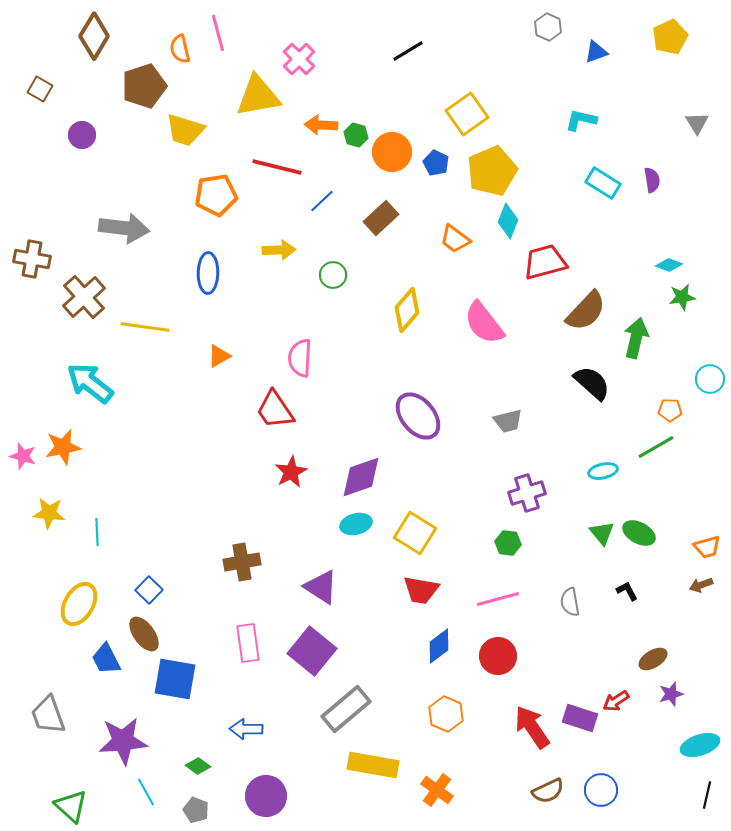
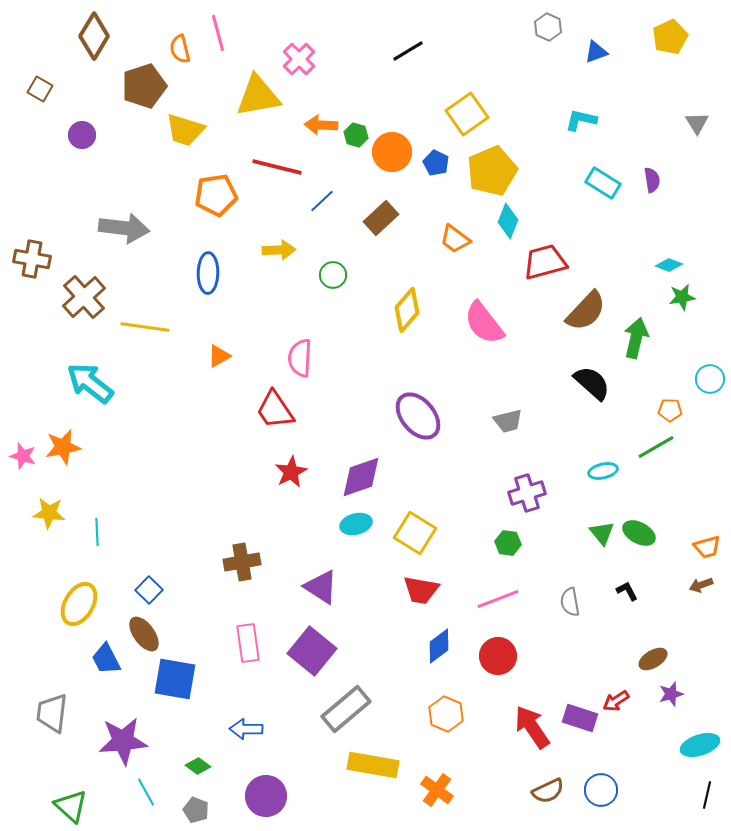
pink line at (498, 599): rotated 6 degrees counterclockwise
gray trapezoid at (48, 715): moved 4 px right, 2 px up; rotated 27 degrees clockwise
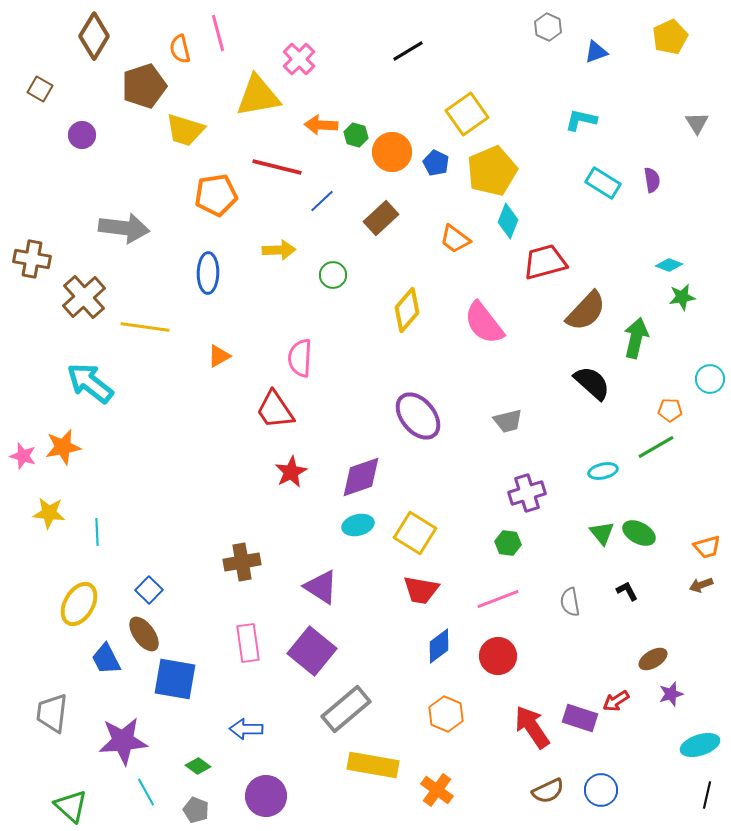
cyan ellipse at (356, 524): moved 2 px right, 1 px down
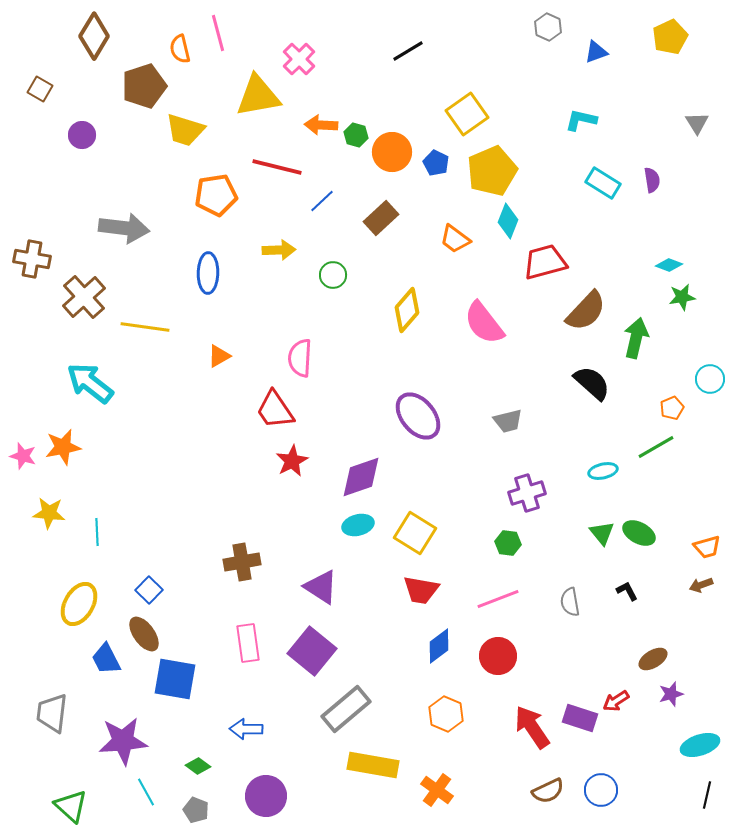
orange pentagon at (670, 410): moved 2 px right, 2 px up; rotated 25 degrees counterclockwise
red star at (291, 472): moved 1 px right, 11 px up
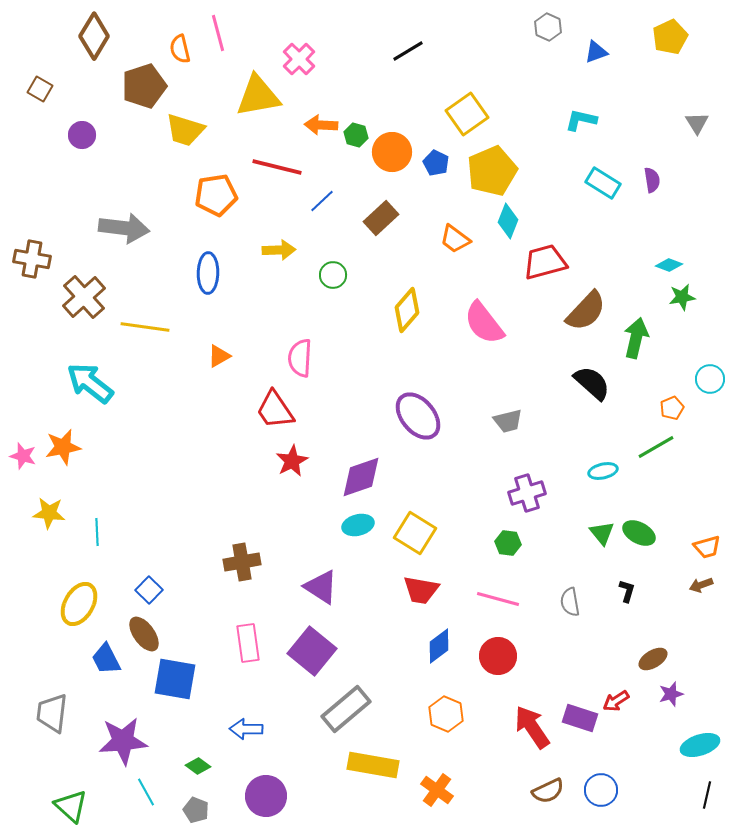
black L-shape at (627, 591): rotated 45 degrees clockwise
pink line at (498, 599): rotated 36 degrees clockwise
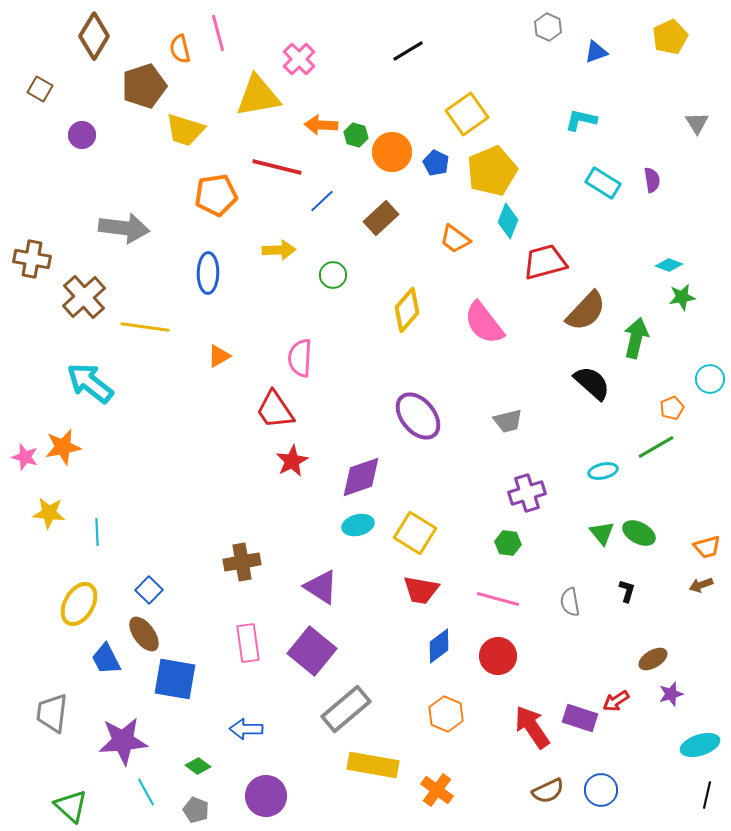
pink star at (23, 456): moved 2 px right, 1 px down
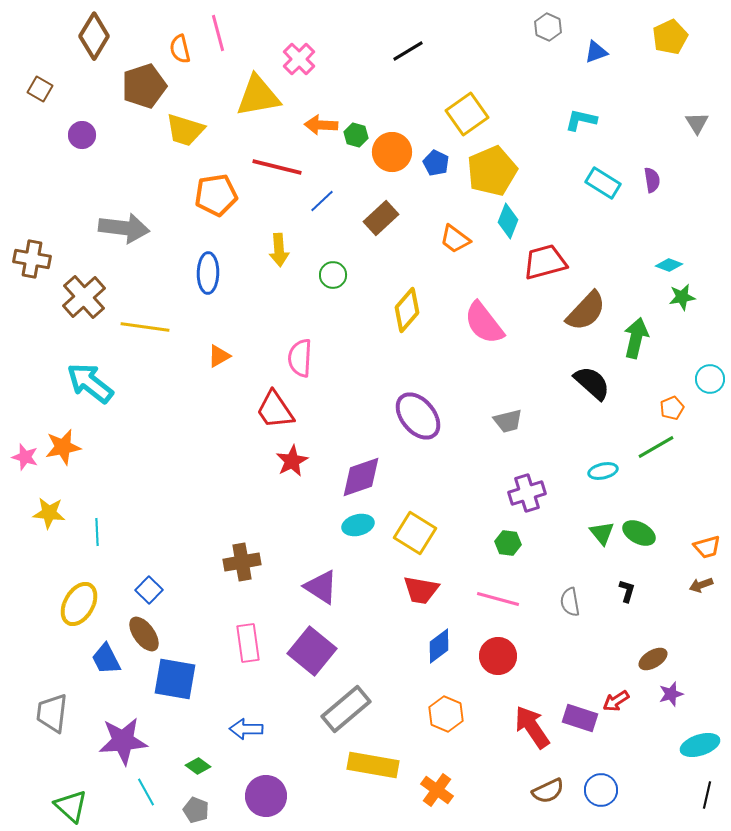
yellow arrow at (279, 250): rotated 88 degrees clockwise
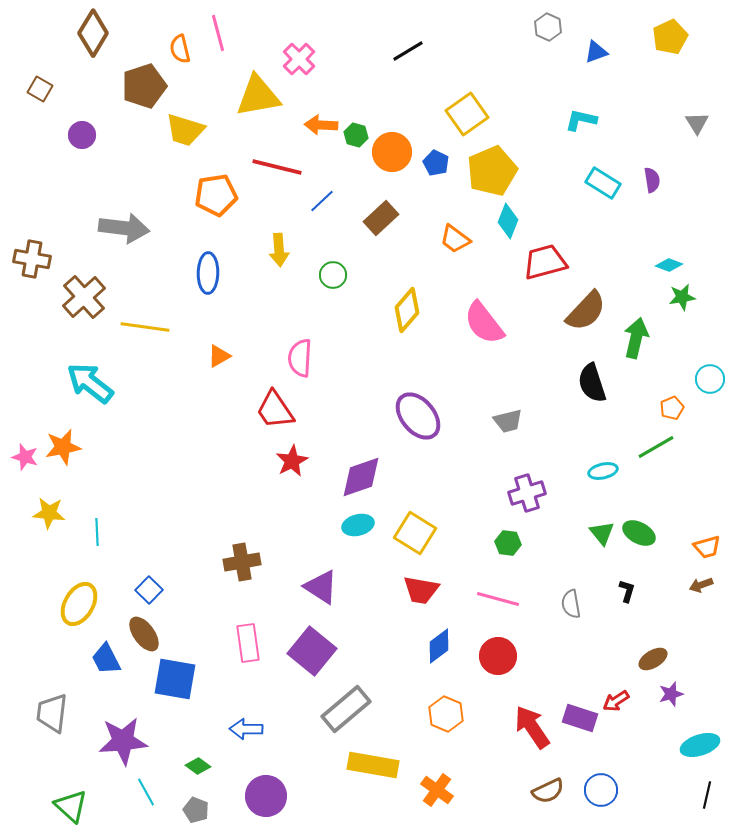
brown diamond at (94, 36): moved 1 px left, 3 px up
black semicircle at (592, 383): rotated 150 degrees counterclockwise
gray semicircle at (570, 602): moved 1 px right, 2 px down
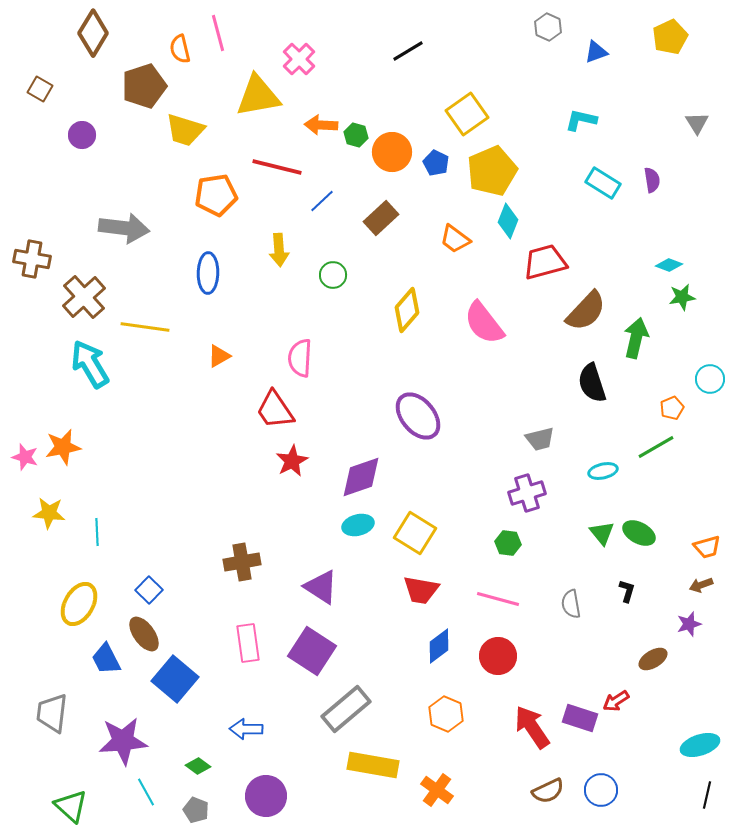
cyan arrow at (90, 383): moved 19 px up; rotated 21 degrees clockwise
gray trapezoid at (508, 421): moved 32 px right, 18 px down
purple square at (312, 651): rotated 6 degrees counterclockwise
blue square at (175, 679): rotated 30 degrees clockwise
purple star at (671, 694): moved 18 px right, 70 px up
